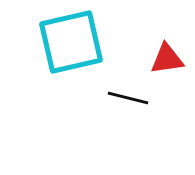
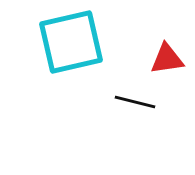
black line: moved 7 px right, 4 px down
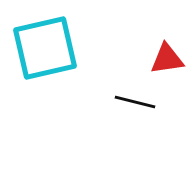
cyan square: moved 26 px left, 6 px down
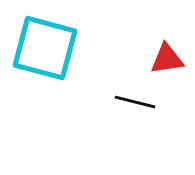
cyan square: rotated 28 degrees clockwise
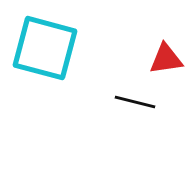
red triangle: moved 1 px left
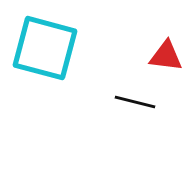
red triangle: moved 3 px up; rotated 15 degrees clockwise
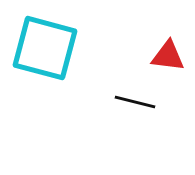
red triangle: moved 2 px right
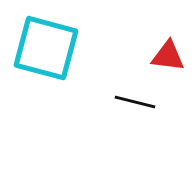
cyan square: moved 1 px right
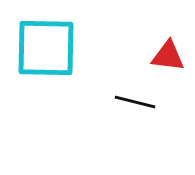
cyan square: rotated 14 degrees counterclockwise
